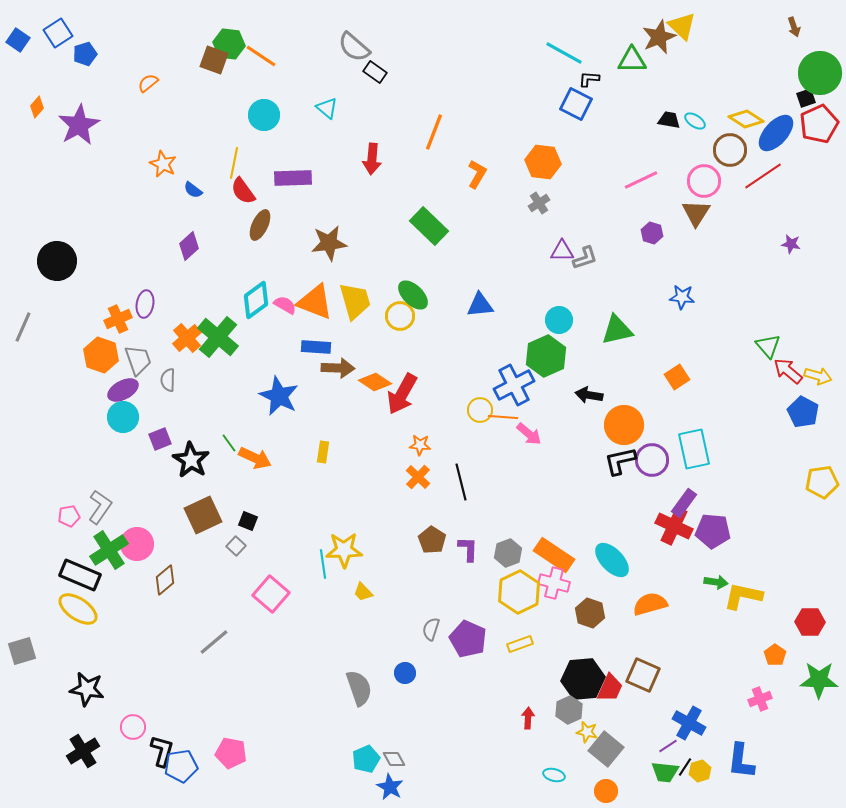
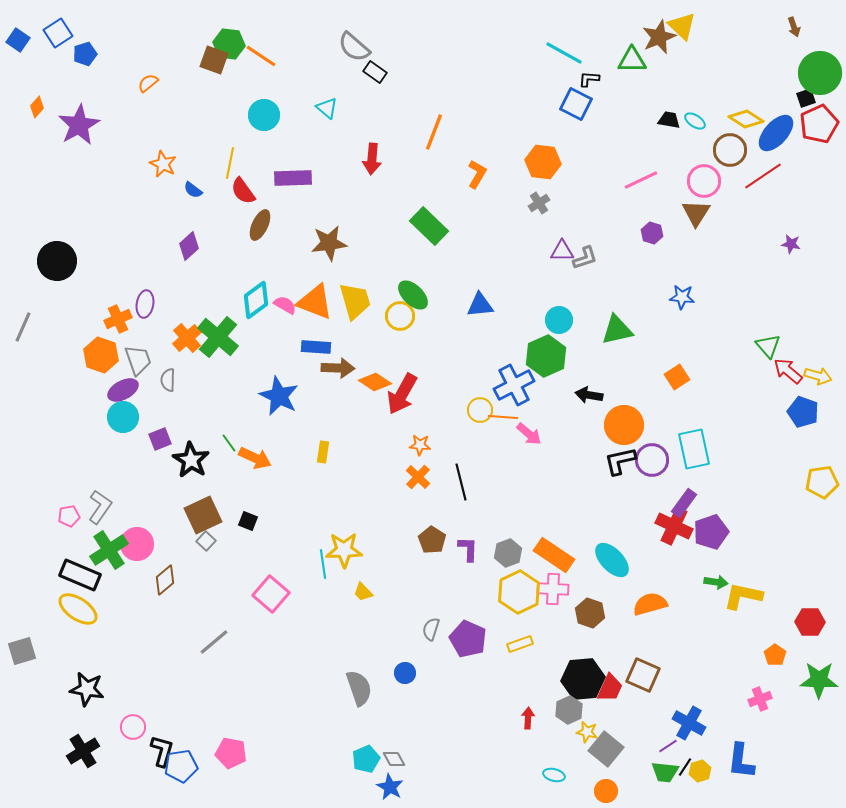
yellow line at (234, 163): moved 4 px left
blue pentagon at (803, 412): rotated 8 degrees counterclockwise
purple pentagon at (713, 531): moved 2 px left, 1 px down; rotated 24 degrees counterclockwise
gray square at (236, 546): moved 30 px left, 5 px up
pink cross at (554, 583): moved 1 px left, 6 px down; rotated 12 degrees counterclockwise
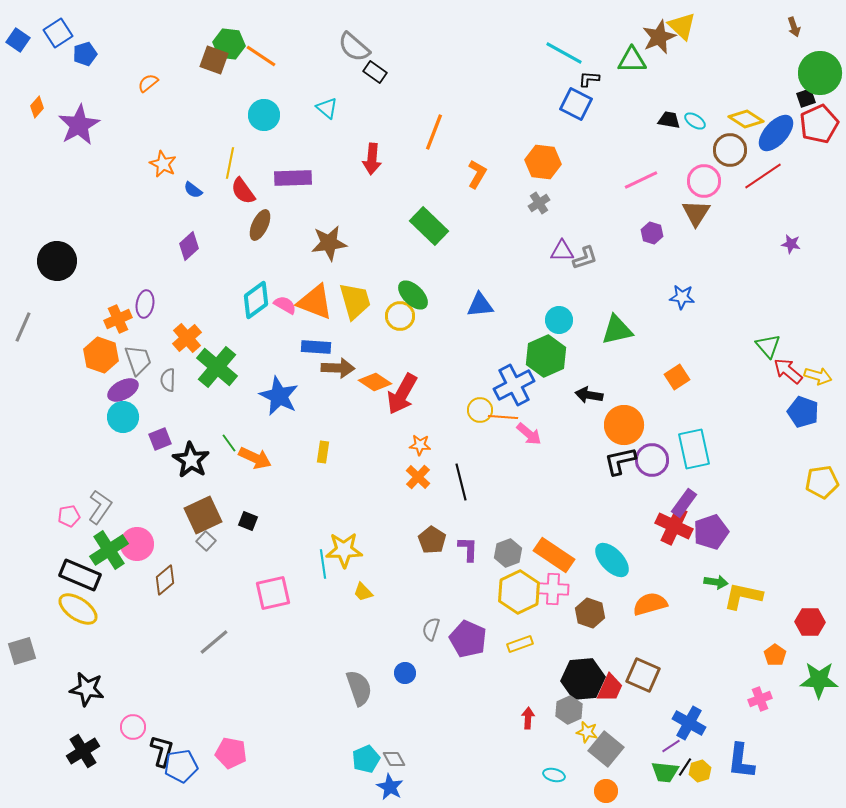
green cross at (218, 337): moved 1 px left, 30 px down
pink square at (271, 594): moved 2 px right, 1 px up; rotated 36 degrees clockwise
purple line at (668, 746): moved 3 px right
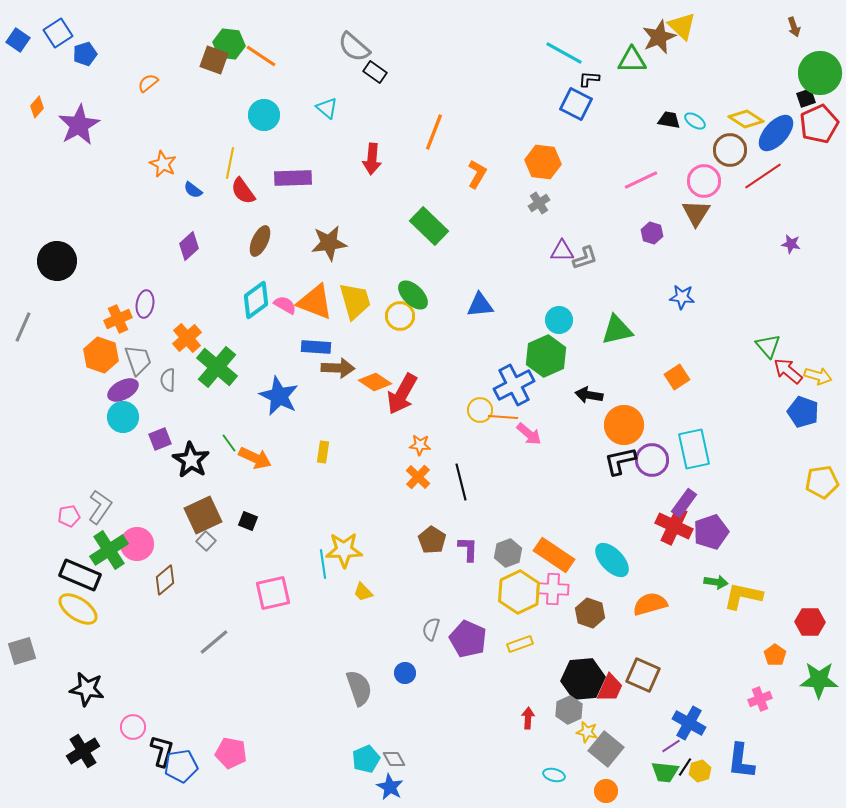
brown ellipse at (260, 225): moved 16 px down
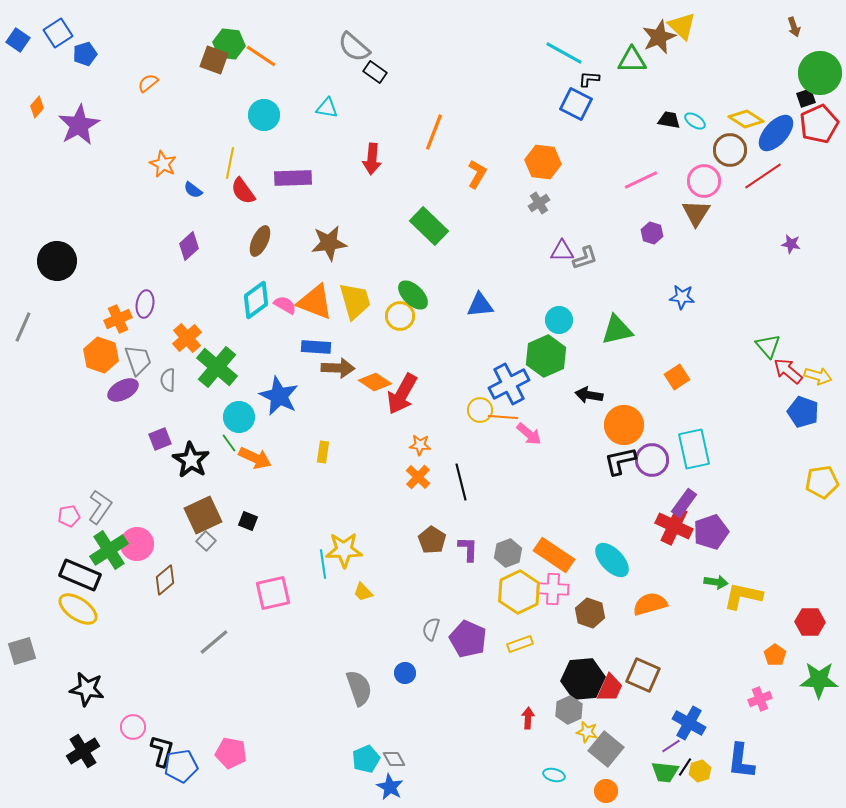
cyan triangle at (327, 108): rotated 30 degrees counterclockwise
blue cross at (514, 385): moved 5 px left, 1 px up
cyan circle at (123, 417): moved 116 px right
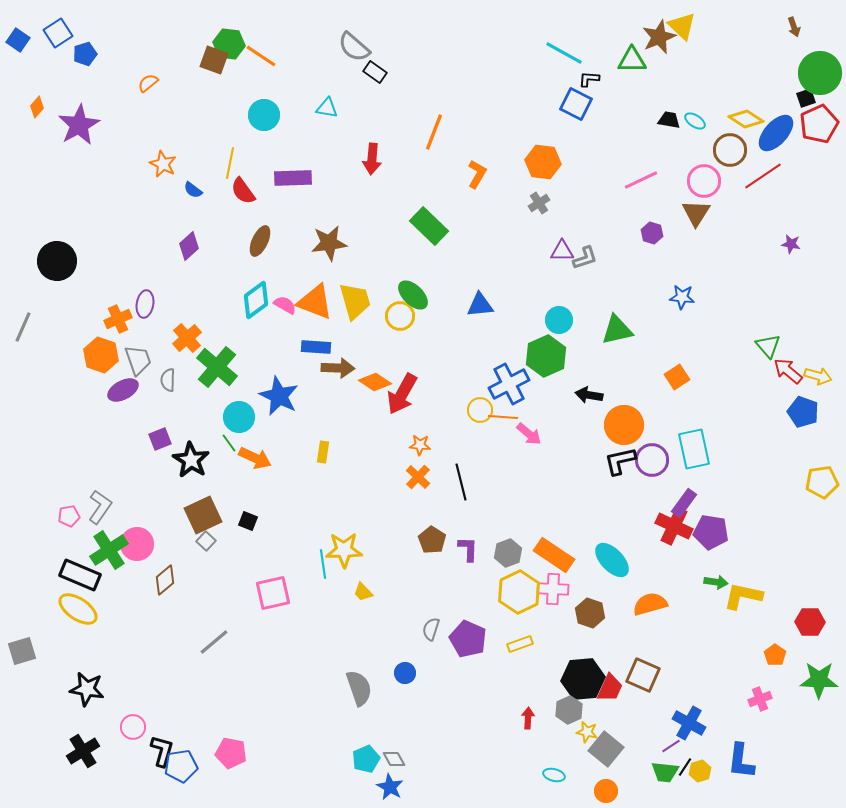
purple pentagon at (711, 532): rotated 28 degrees clockwise
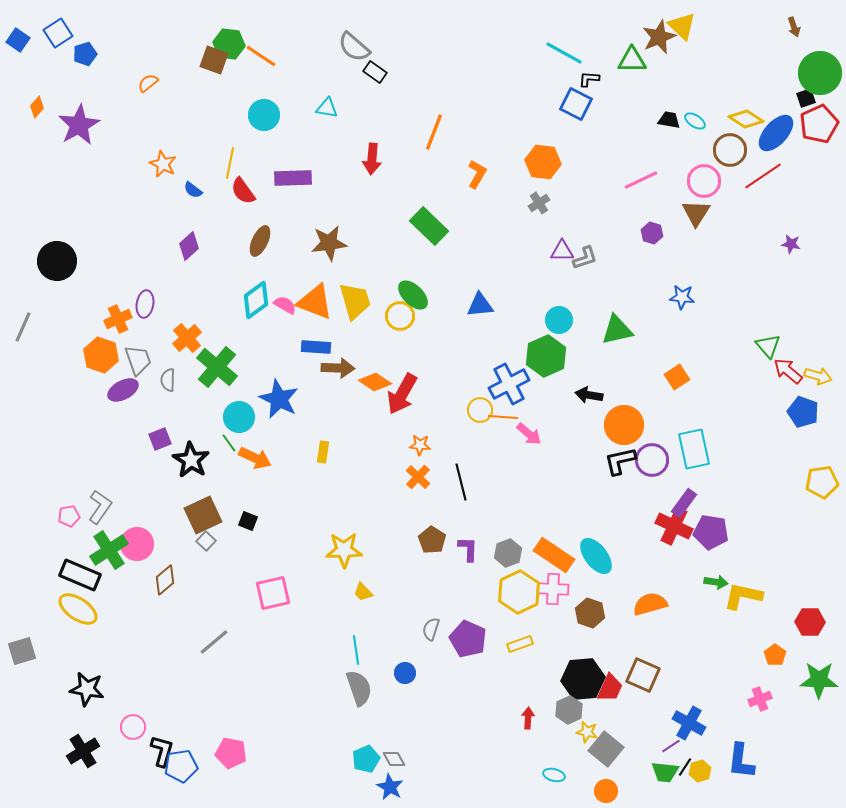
blue star at (279, 396): moved 3 px down
cyan ellipse at (612, 560): moved 16 px left, 4 px up; rotated 6 degrees clockwise
cyan line at (323, 564): moved 33 px right, 86 px down
